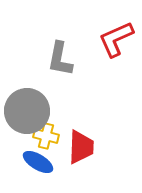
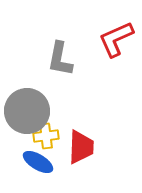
yellow cross: rotated 20 degrees counterclockwise
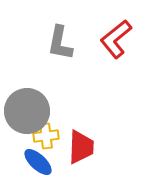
red L-shape: rotated 15 degrees counterclockwise
gray L-shape: moved 16 px up
blue ellipse: rotated 12 degrees clockwise
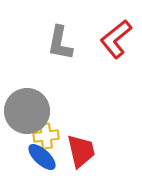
red trapezoid: moved 4 px down; rotated 15 degrees counterclockwise
blue ellipse: moved 4 px right, 5 px up
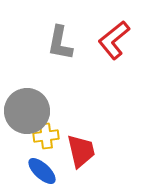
red L-shape: moved 2 px left, 1 px down
blue ellipse: moved 14 px down
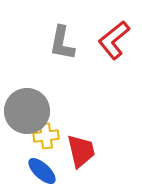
gray L-shape: moved 2 px right
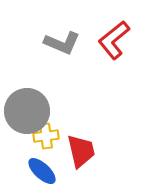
gray L-shape: rotated 78 degrees counterclockwise
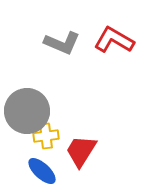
red L-shape: rotated 69 degrees clockwise
red trapezoid: rotated 135 degrees counterclockwise
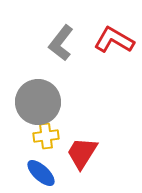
gray L-shape: moved 1 px left; rotated 105 degrees clockwise
gray circle: moved 11 px right, 9 px up
red trapezoid: moved 1 px right, 2 px down
blue ellipse: moved 1 px left, 2 px down
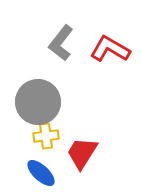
red L-shape: moved 4 px left, 9 px down
